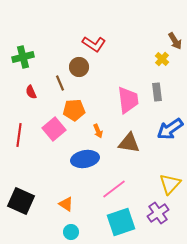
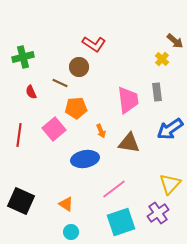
brown arrow: rotated 18 degrees counterclockwise
brown line: rotated 42 degrees counterclockwise
orange pentagon: moved 2 px right, 2 px up
orange arrow: moved 3 px right
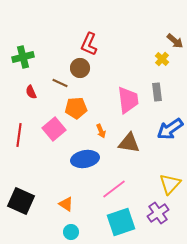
red L-shape: moved 5 px left; rotated 80 degrees clockwise
brown circle: moved 1 px right, 1 px down
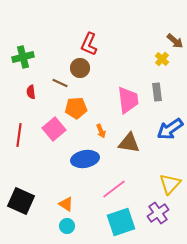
red semicircle: rotated 16 degrees clockwise
cyan circle: moved 4 px left, 6 px up
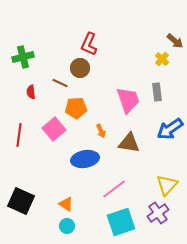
pink trapezoid: rotated 12 degrees counterclockwise
yellow triangle: moved 3 px left, 1 px down
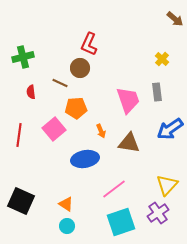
brown arrow: moved 22 px up
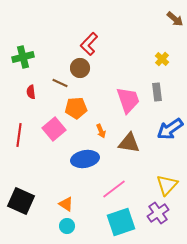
red L-shape: rotated 20 degrees clockwise
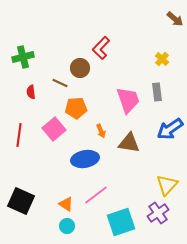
red L-shape: moved 12 px right, 4 px down
pink line: moved 18 px left, 6 px down
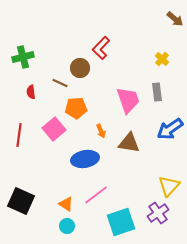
yellow triangle: moved 2 px right, 1 px down
